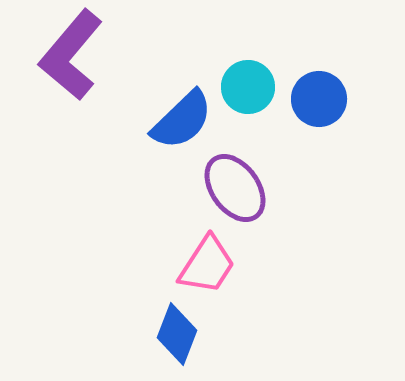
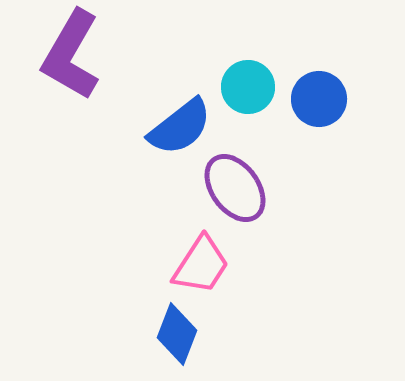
purple L-shape: rotated 10 degrees counterclockwise
blue semicircle: moved 2 px left, 7 px down; rotated 6 degrees clockwise
pink trapezoid: moved 6 px left
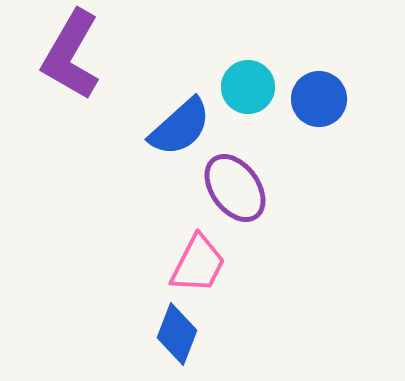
blue semicircle: rotated 4 degrees counterclockwise
pink trapezoid: moved 3 px left, 1 px up; rotated 6 degrees counterclockwise
